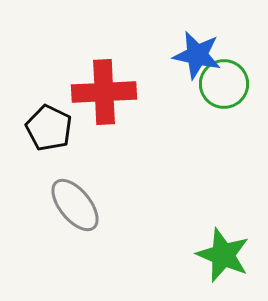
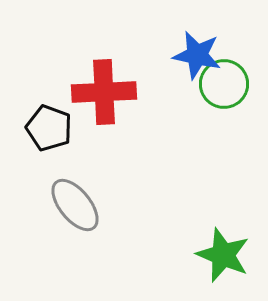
black pentagon: rotated 6 degrees counterclockwise
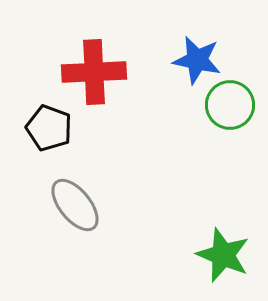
blue star: moved 5 px down
green circle: moved 6 px right, 21 px down
red cross: moved 10 px left, 20 px up
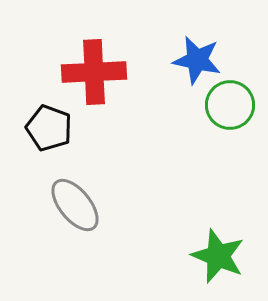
green star: moved 5 px left, 1 px down
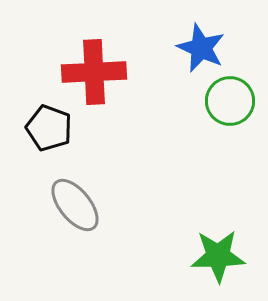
blue star: moved 4 px right, 12 px up; rotated 12 degrees clockwise
green circle: moved 4 px up
green star: rotated 24 degrees counterclockwise
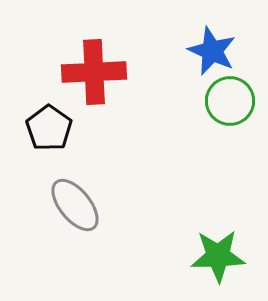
blue star: moved 11 px right, 3 px down
black pentagon: rotated 15 degrees clockwise
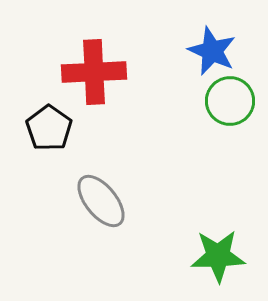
gray ellipse: moved 26 px right, 4 px up
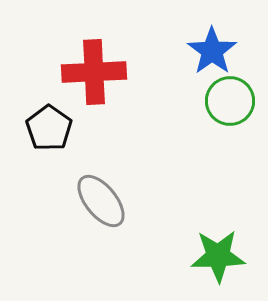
blue star: rotated 12 degrees clockwise
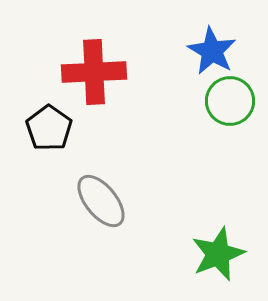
blue star: rotated 6 degrees counterclockwise
green star: moved 2 px up; rotated 20 degrees counterclockwise
